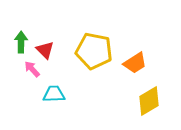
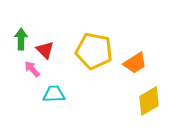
green arrow: moved 3 px up
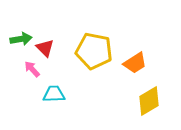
green arrow: rotated 80 degrees clockwise
red triangle: moved 2 px up
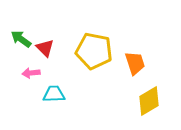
green arrow: rotated 135 degrees counterclockwise
orange trapezoid: rotated 75 degrees counterclockwise
pink arrow: moved 1 px left, 4 px down; rotated 54 degrees counterclockwise
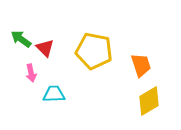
orange trapezoid: moved 6 px right, 2 px down
pink arrow: rotated 96 degrees counterclockwise
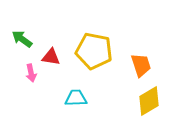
green arrow: moved 1 px right
red triangle: moved 6 px right, 9 px down; rotated 36 degrees counterclockwise
cyan trapezoid: moved 22 px right, 4 px down
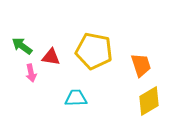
green arrow: moved 7 px down
